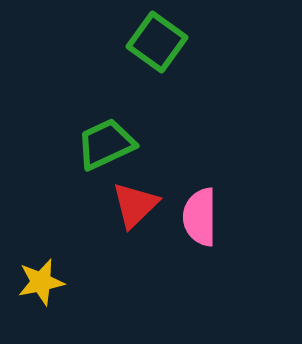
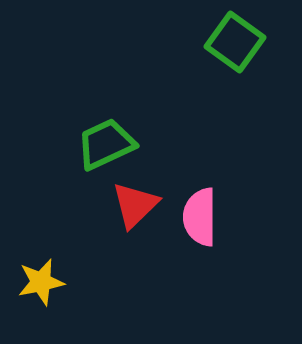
green square: moved 78 px right
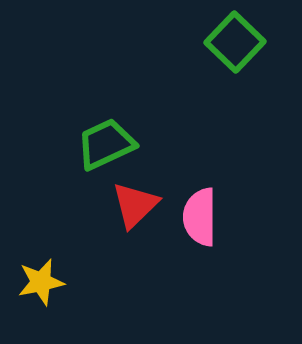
green square: rotated 8 degrees clockwise
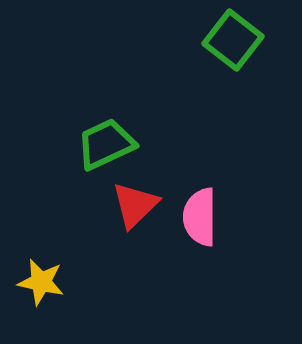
green square: moved 2 px left, 2 px up; rotated 6 degrees counterclockwise
yellow star: rotated 24 degrees clockwise
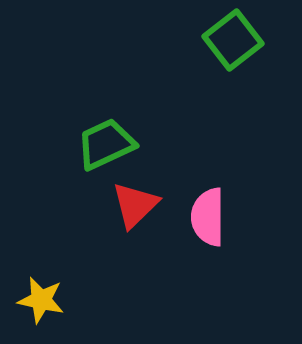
green square: rotated 14 degrees clockwise
pink semicircle: moved 8 px right
yellow star: moved 18 px down
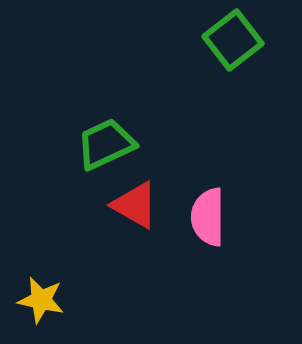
red triangle: rotated 46 degrees counterclockwise
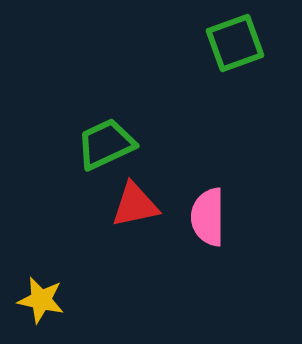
green square: moved 2 px right, 3 px down; rotated 18 degrees clockwise
red triangle: rotated 42 degrees counterclockwise
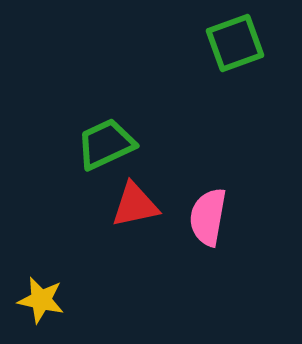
pink semicircle: rotated 10 degrees clockwise
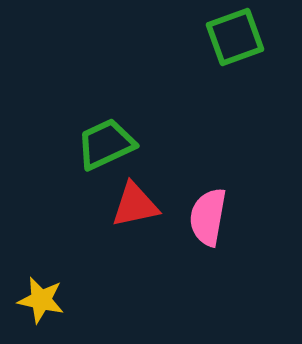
green square: moved 6 px up
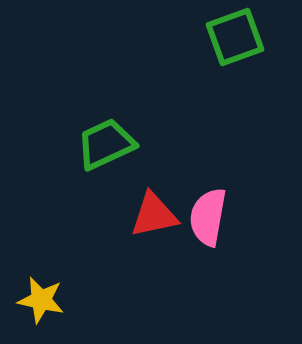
red triangle: moved 19 px right, 10 px down
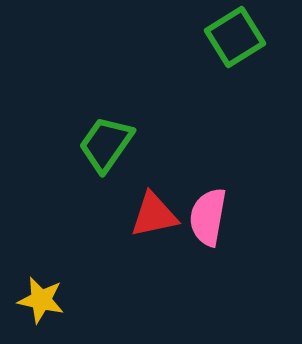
green square: rotated 12 degrees counterclockwise
green trapezoid: rotated 30 degrees counterclockwise
